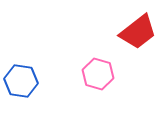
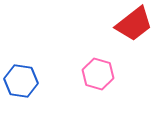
red trapezoid: moved 4 px left, 8 px up
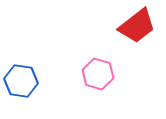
red trapezoid: moved 3 px right, 2 px down
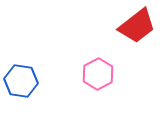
pink hexagon: rotated 16 degrees clockwise
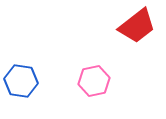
pink hexagon: moved 4 px left, 7 px down; rotated 16 degrees clockwise
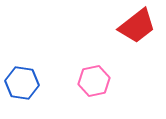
blue hexagon: moved 1 px right, 2 px down
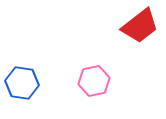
red trapezoid: moved 3 px right
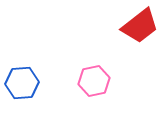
blue hexagon: rotated 12 degrees counterclockwise
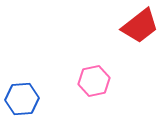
blue hexagon: moved 16 px down
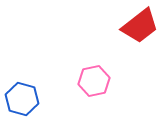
blue hexagon: rotated 20 degrees clockwise
